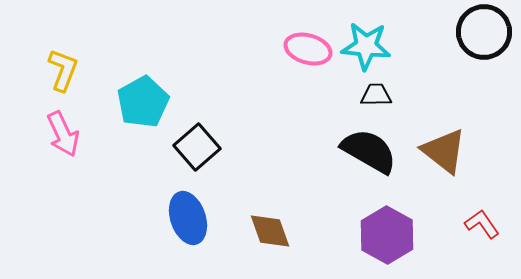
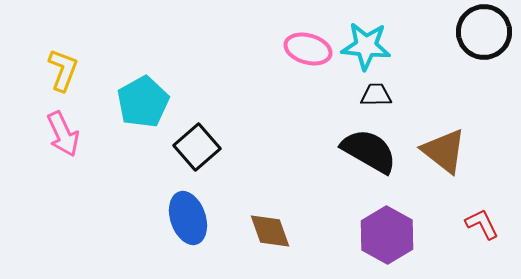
red L-shape: rotated 9 degrees clockwise
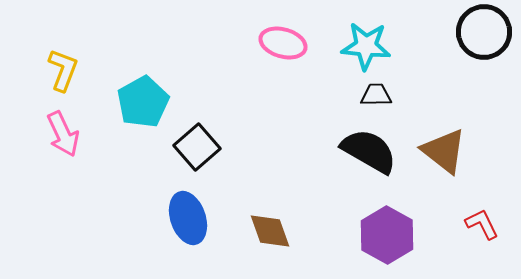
pink ellipse: moved 25 px left, 6 px up
